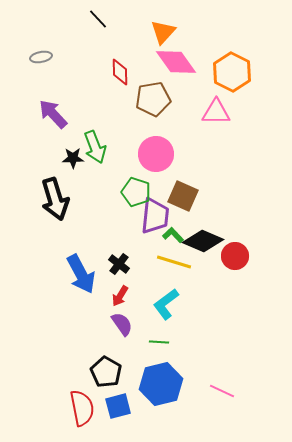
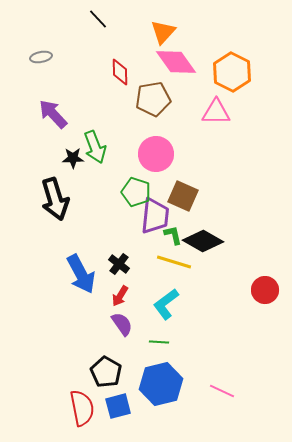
green L-shape: rotated 30 degrees clockwise
black diamond: rotated 6 degrees clockwise
red circle: moved 30 px right, 34 px down
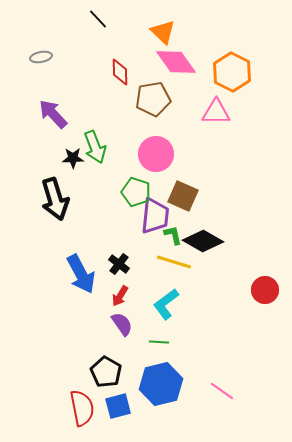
orange triangle: rotated 28 degrees counterclockwise
pink line: rotated 10 degrees clockwise
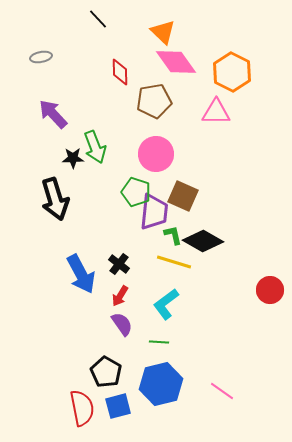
brown pentagon: moved 1 px right, 2 px down
purple trapezoid: moved 1 px left, 4 px up
red circle: moved 5 px right
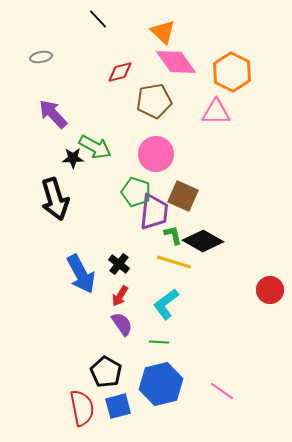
red diamond: rotated 76 degrees clockwise
green arrow: rotated 40 degrees counterclockwise
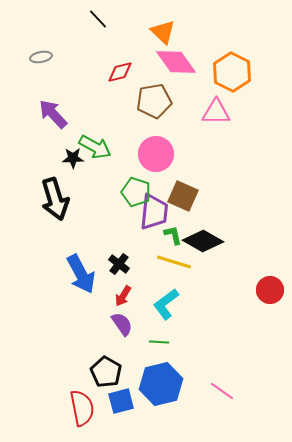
red arrow: moved 3 px right
blue square: moved 3 px right, 5 px up
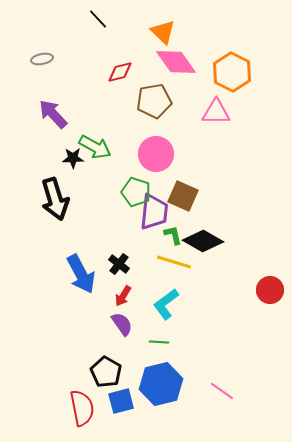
gray ellipse: moved 1 px right, 2 px down
